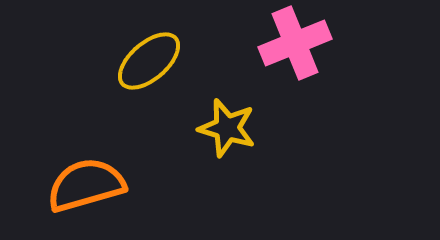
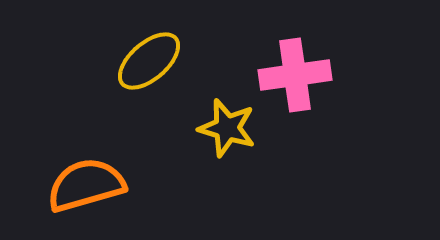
pink cross: moved 32 px down; rotated 14 degrees clockwise
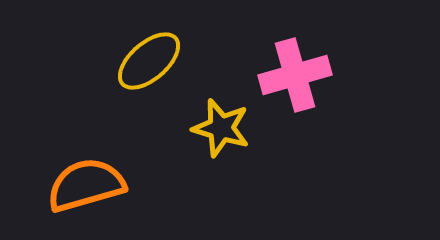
pink cross: rotated 8 degrees counterclockwise
yellow star: moved 6 px left
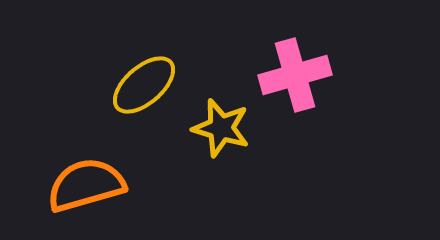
yellow ellipse: moved 5 px left, 24 px down
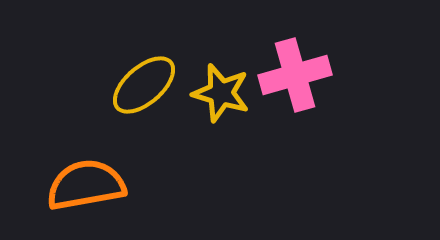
yellow star: moved 35 px up
orange semicircle: rotated 6 degrees clockwise
